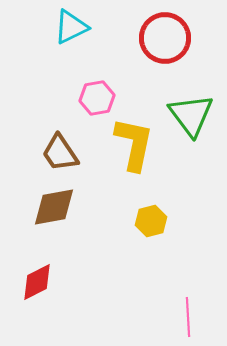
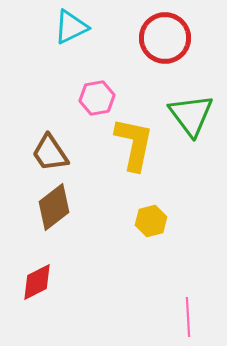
brown trapezoid: moved 10 px left
brown diamond: rotated 27 degrees counterclockwise
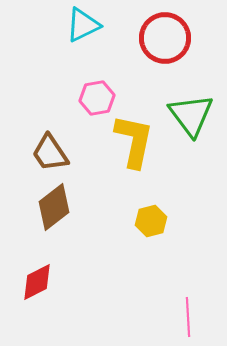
cyan triangle: moved 12 px right, 2 px up
yellow L-shape: moved 3 px up
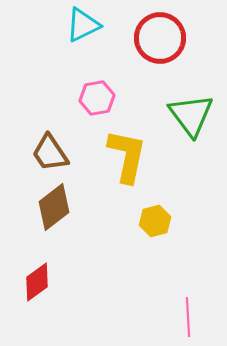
red circle: moved 5 px left
yellow L-shape: moved 7 px left, 15 px down
yellow hexagon: moved 4 px right
red diamond: rotated 9 degrees counterclockwise
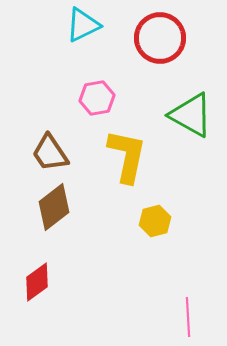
green triangle: rotated 24 degrees counterclockwise
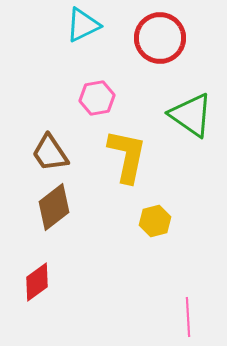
green triangle: rotated 6 degrees clockwise
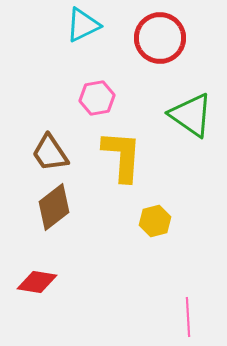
yellow L-shape: moved 5 px left; rotated 8 degrees counterclockwise
red diamond: rotated 45 degrees clockwise
